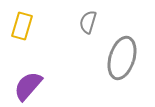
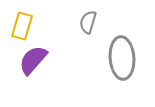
gray ellipse: rotated 21 degrees counterclockwise
purple semicircle: moved 5 px right, 26 px up
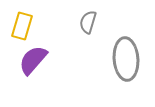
gray ellipse: moved 4 px right, 1 px down
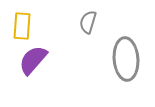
yellow rectangle: rotated 12 degrees counterclockwise
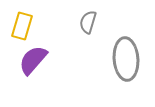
yellow rectangle: rotated 12 degrees clockwise
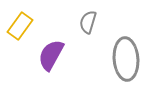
yellow rectangle: moved 2 px left; rotated 20 degrees clockwise
purple semicircle: moved 18 px right, 5 px up; rotated 12 degrees counterclockwise
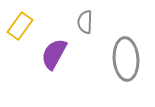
gray semicircle: moved 3 px left; rotated 15 degrees counterclockwise
purple semicircle: moved 3 px right, 1 px up
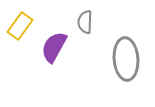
purple semicircle: moved 7 px up
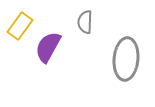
purple semicircle: moved 6 px left
gray ellipse: rotated 9 degrees clockwise
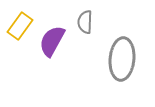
purple semicircle: moved 4 px right, 6 px up
gray ellipse: moved 4 px left
